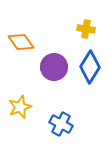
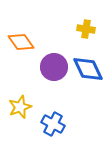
blue diamond: moved 2 px left, 2 px down; rotated 56 degrees counterclockwise
blue cross: moved 8 px left
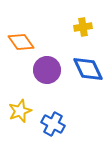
yellow cross: moved 3 px left, 2 px up; rotated 18 degrees counterclockwise
purple circle: moved 7 px left, 3 px down
yellow star: moved 4 px down
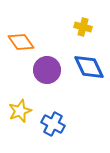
yellow cross: rotated 24 degrees clockwise
blue diamond: moved 1 px right, 2 px up
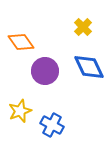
yellow cross: rotated 30 degrees clockwise
purple circle: moved 2 px left, 1 px down
blue cross: moved 1 px left, 1 px down
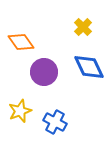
purple circle: moved 1 px left, 1 px down
blue cross: moved 3 px right, 3 px up
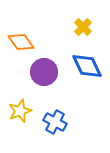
blue diamond: moved 2 px left, 1 px up
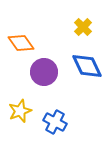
orange diamond: moved 1 px down
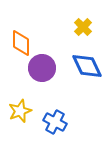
orange diamond: rotated 36 degrees clockwise
purple circle: moved 2 px left, 4 px up
